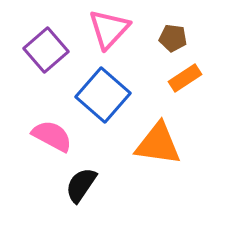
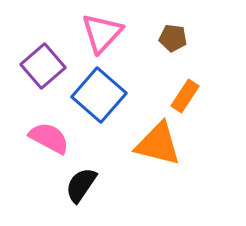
pink triangle: moved 7 px left, 4 px down
purple square: moved 3 px left, 16 px down
orange rectangle: moved 18 px down; rotated 24 degrees counterclockwise
blue square: moved 4 px left
pink semicircle: moved 3 px left, 2 px down
orange triangle: rotated 6 degrees clockwise
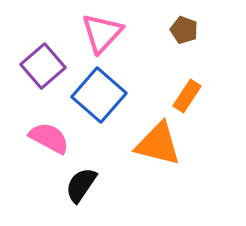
brown pentagon: moved 11 px right, 8 px up; rotated 12 degrees clockwise
orange rectangle: moved 2 px right
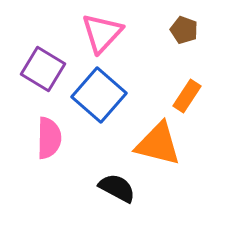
purple square: moved 3 px down; rotated 18 degrees counterclockwise
pink semicircle: rotated 63 degrees clockwise
black semicircle: moved 36 px right, 3 px down; rotated 84 degrees clockwise
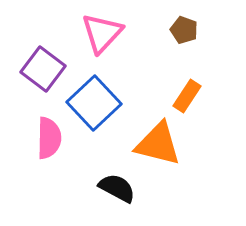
purple square: rotated 6 degrees clockwise
blue square: moved 5 px left, 8 px down; rotated 6 degrees clockwise
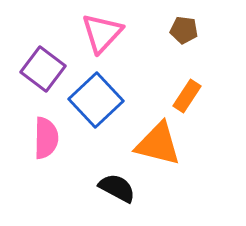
brown pentagon: rotated 12 degrees counterclockwise
blue square: moved 2 px right, 3 px up
pink semicircle: moved 3 px left
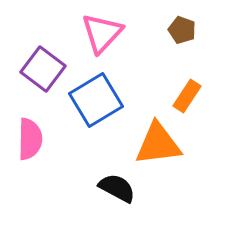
brown pentagon: moved 2 px left; rotated 12 degrees clockwise
blue square: rotated 12 degrees clockwise
pink semicircle: moved 16 px left, 1 px down
orange triangle: rotated 21 degrees counterclockwise
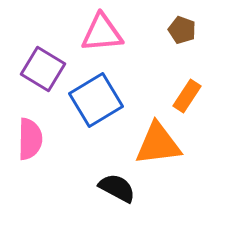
pink triangle: rotated 42 degrees clockwise
purple square: rotated 6 degrees counterclockwise
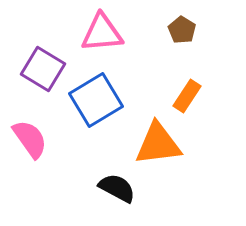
brown pentagon: rotated 12 degrees clockwise
pink semicircle: rotated 36 degrees counterclockwise
